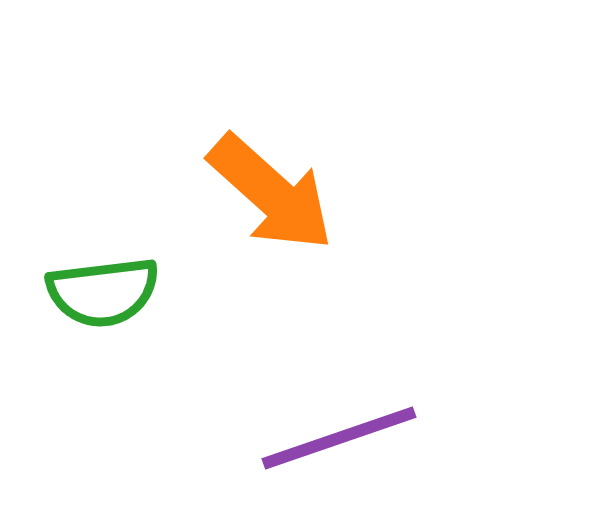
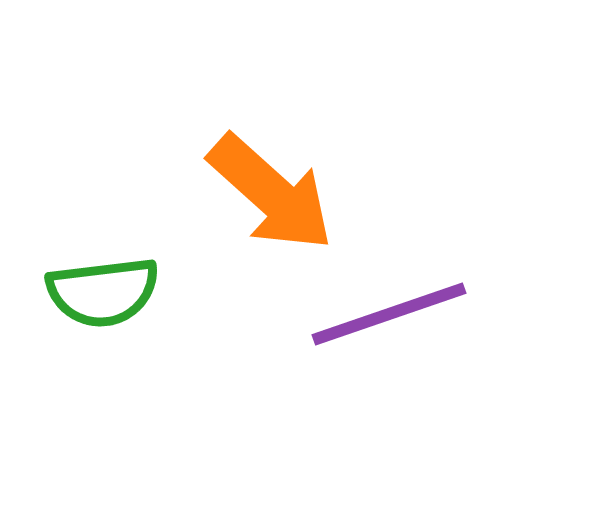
purple line: moved 50 px right, 124 px up
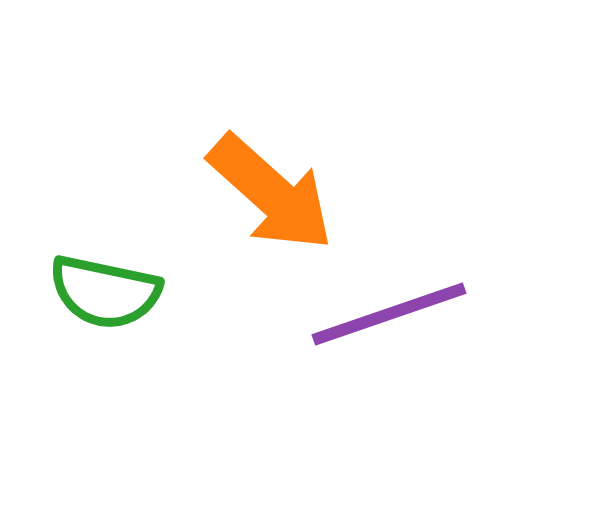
green semicircle: moved 2 px right; rotated 19 degrees clockwise
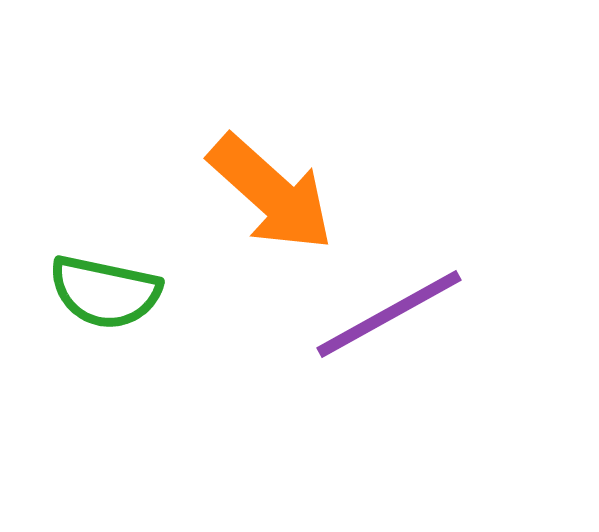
purple line: rotated 10 degrees counterclockwise
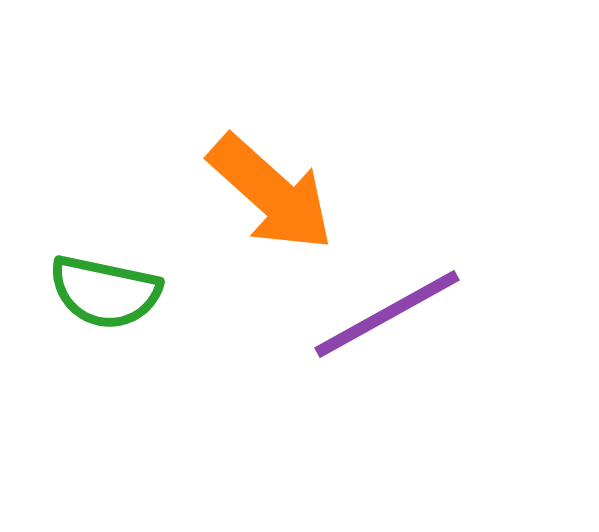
purple line: moved 2 px left
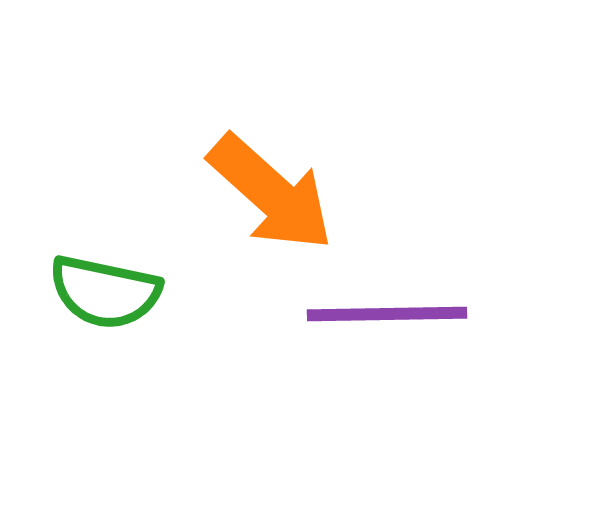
purple line: rotated 28 degrees clockwise
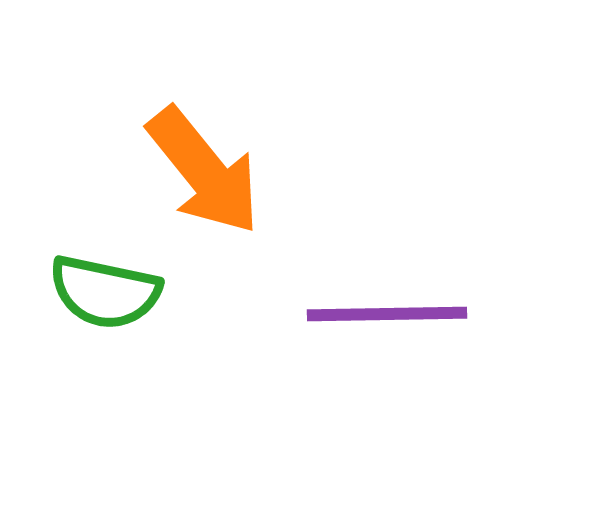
orange arrow: moved 67 px left, 22 px up; rotated 9 degrees clockwise
